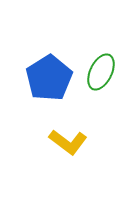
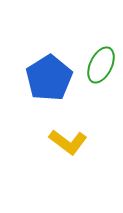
green ellipse: moved 7 px up
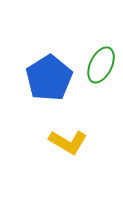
yellow L-shape: rotated 6 degrees counterclockwise
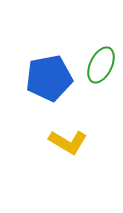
blue pentagon: rotated 21 degrees clockwise
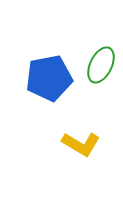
yellow L-shape: moved 13 px right, 2 px down
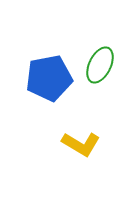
green ellipse: moved 1 px left
